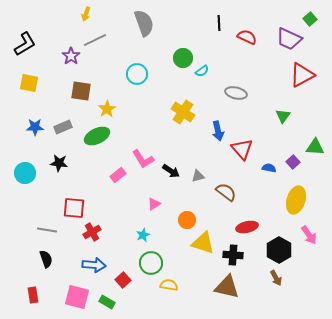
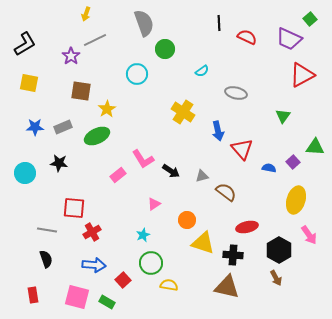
green circle at (183, 58): moved 18 px left, 9 px up
gray triangle at (198, 176): moved 4 px right
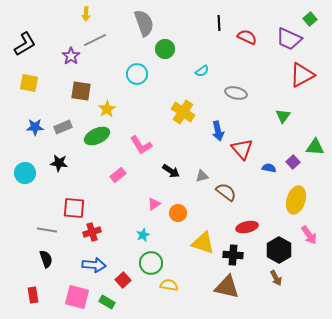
yellow arrow at (86, 14): rotated 16 degrees counterclockwise
pink L-shape at (143, 159): moved 2 px left, 14 px up
orange circle at (187, 220): moved 9 px left, 7 px up
red cross at (92, 232): rotated 12 degrees clockwise
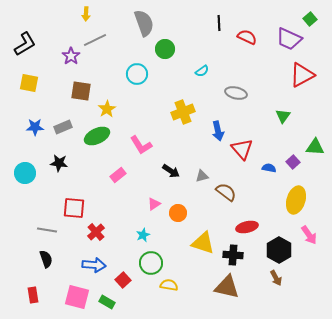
yellow cross at (183, 112): rotated 35 degrees clockwise
red cross at (92, 232): moved 4 px right; rotated 24 degrees counterclockwise
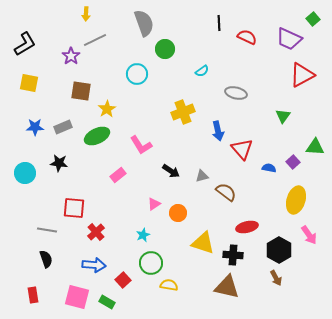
green square at (310, 19): moved 3 px right
